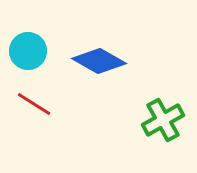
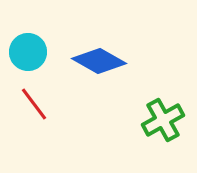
cyan circle: moved 1 px down
red line: rotated 21 degrees clockwise
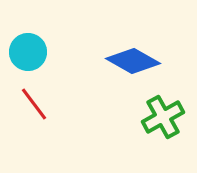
blue diamond: moved 34 px right
green cross: moved 3 px up
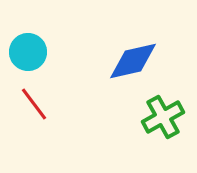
blue diamond: rotated 42 degrees counterclockwise
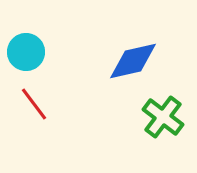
cyan circle: moved 2 px left
green cross: rotated 24 degrees counterclockwise
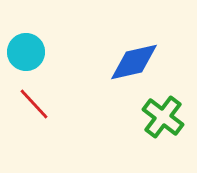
blue diamond: moved 1 px right, 1 px down
red line: rotated 6 degrees counterclockwise
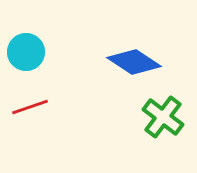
blue diamond: rotated 46 degrees clockwise
red line: moved 4 px left, 3 px down; rotated 66 degrees counterclockwise
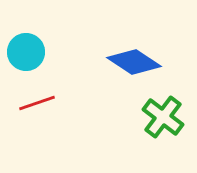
red line: moved 7 px right, 4 px up
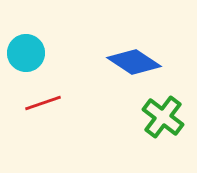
cyan circle: moved 1 px down
red line: moved 6 px right
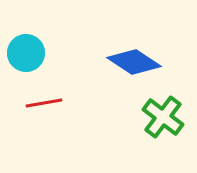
red line: moved 1 px right; rotated 9 degrees clockwise
